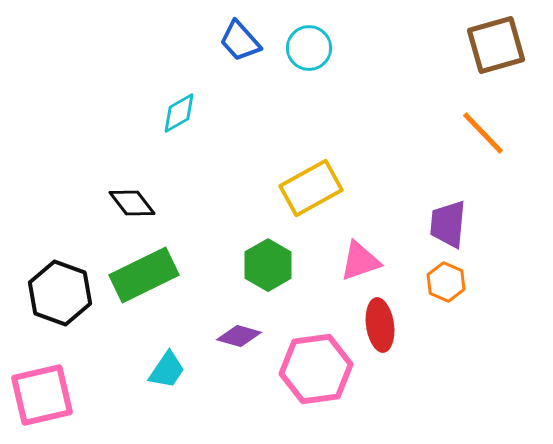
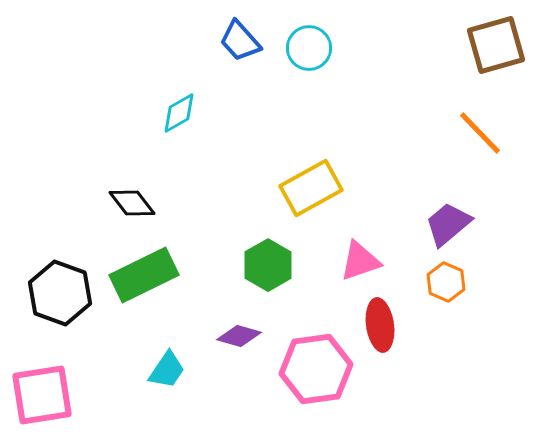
orange line: moved 3 px left
purple trapezoid: rotated 45 degrees clockwise
pink square: rotated 4 degrees clockwise
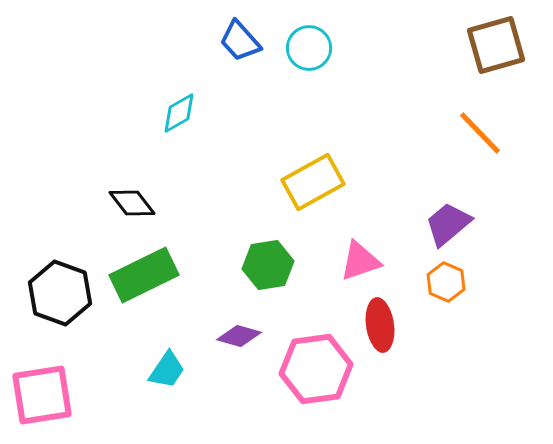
yellow rectangle: moved 2 px right, 6 px up
green hexagon: rotated 21 degrees clockwise
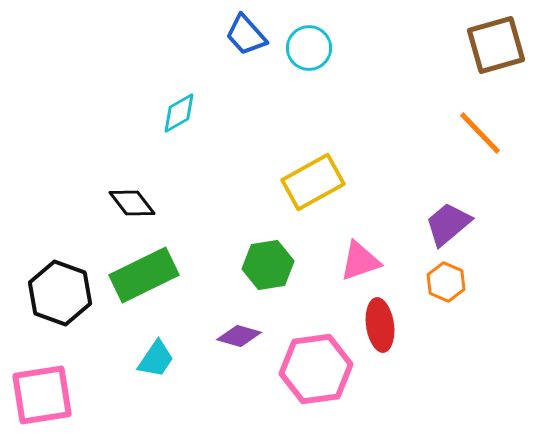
blue trapezoid: moved 6 px right, 6 px up
cyan trapezoid: moved 11 px left, 11 px up
